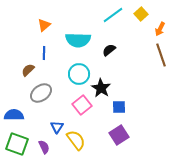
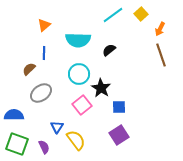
brown semicircle: moved 1 px right, 1 px up
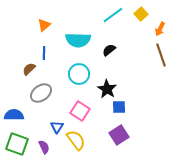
black star: moved 6 px right, 1 px down
pink square: moved 2 px left, 6 px down; rotated 18 degrees counterclockwise
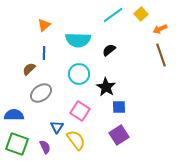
orange arrow: rotated 40 degrees clockwise
black star: moved 1 px left, 2 px up
purple semicircle: moved 1 px right
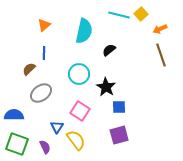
cyan line: moved 6 px right; rotated 50 degrees clockwise
cyan semicircle: moved 6 px right, 9 px up; rotated 80 degrees counterclockwise
purple square: rotated 18 degrees clockwise
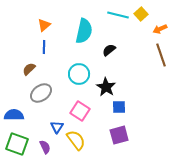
cyan line: moved 1 px left
blue line: moved 6 px up
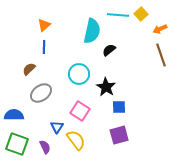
cyan line: rotated 10 degrees counterclockwise
cyan semicircle: moved 8 px right
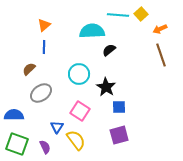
cyan semicircle: rotated 105 degrees counterclockwise
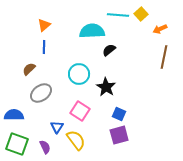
brown line: moved 3 px right, 2 px down; rotated 30 degrees clockwise
blue square: moved 7 px down; rotated 24 degrees clockwise
